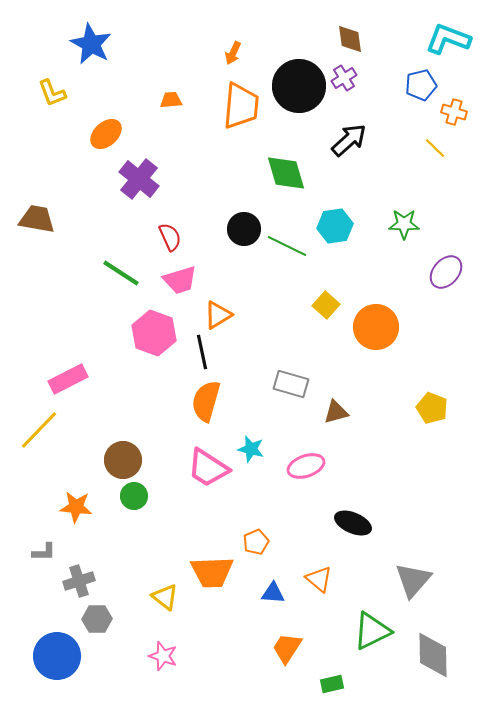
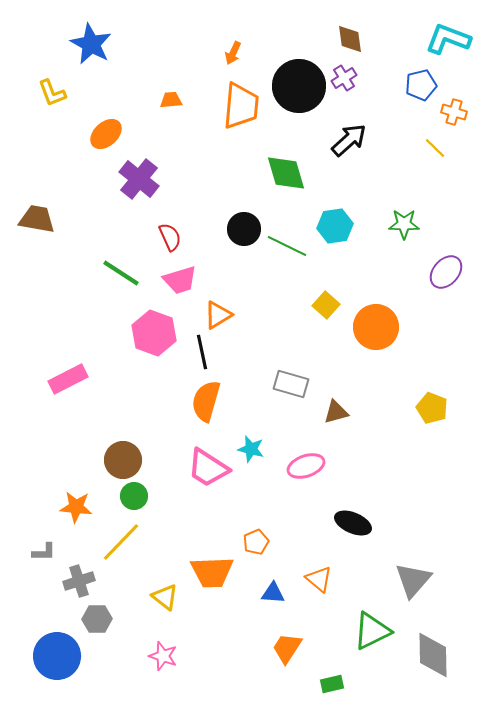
yellow line at (39, 430): moved 82 px right, 112 px down
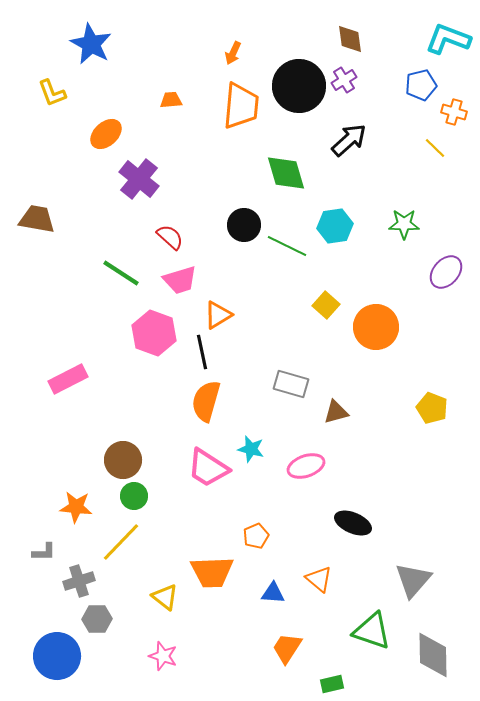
purple cross at (344, 78): moved 2 px down
black circle at (244, 229): moved 4 px up
red semicircle at (170, 237): rotated 24 degrees counterclockwise
orange pentagon at (256, 542): moved 6 px up
green triangle at (372, 631): rotated 45 degrees clockwise
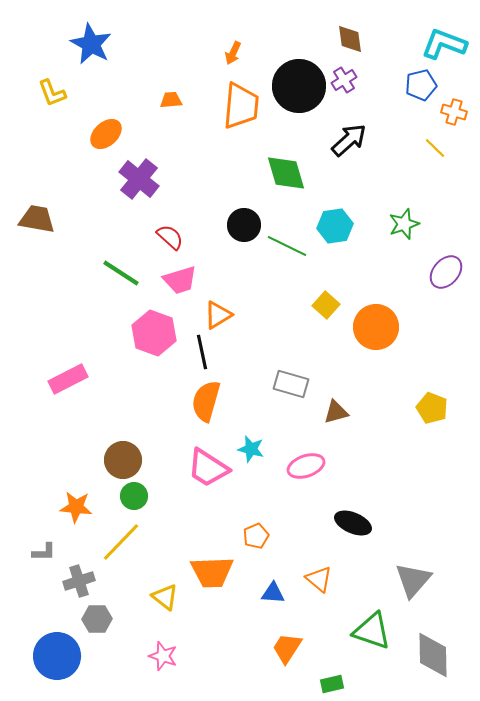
cyan L-shape at (448, 39): moved 4 px left, 5 px down
green star at (404, 224): rotated 20 degrees counterclockwise
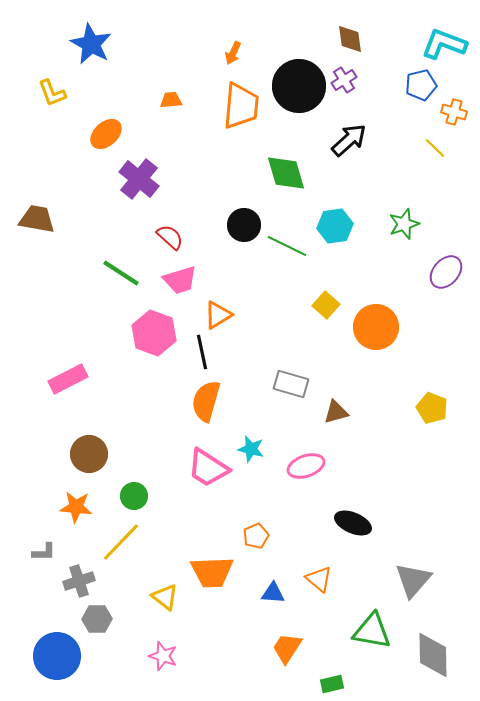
brown circle at (123, 460): moved 34 px left, 6 px up
green triangle at (372, 631): rotated 9 degrees counterclockwise
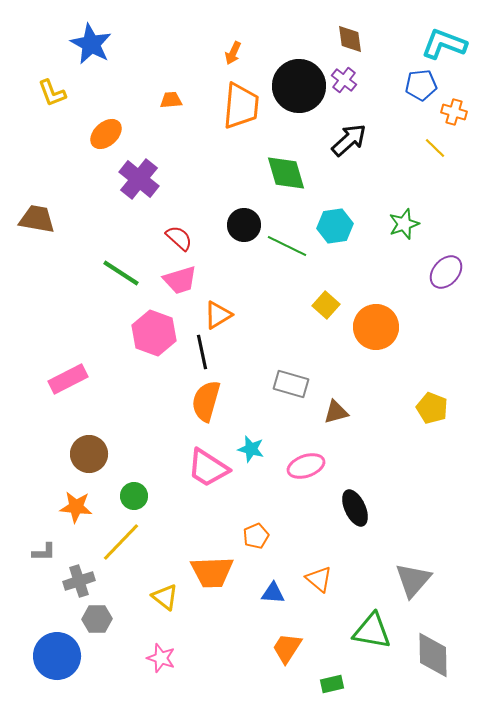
purple cross at (344, 80): rotated 20 degrees counterclockwise
blue pentagon at (421, 85): rotated 8 degrees clockwise
red semicircle at (170, 237): moved 9 px right, 1 px down
black ellipse at (353, 523): moved 2 px right, 15 px up; rotated 42 degrees clockwise
pink star at (163, 656): moved 2 px left, 2 px down
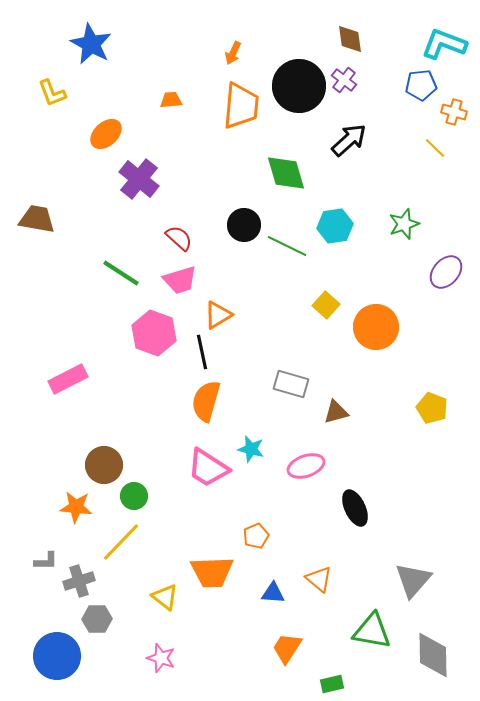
brown circle at (89, 454): moved 15 px right, 11 px down
gray L-shape at (44, 552): moved 2 px right, 9 px down
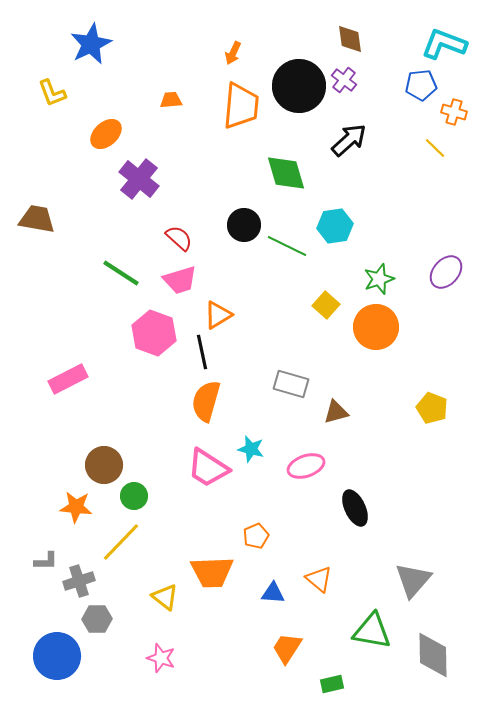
blue star at (91, 44): rotated 18 degrees clockwise
green star at (404, 224): moved 25 px left, 55 px down
